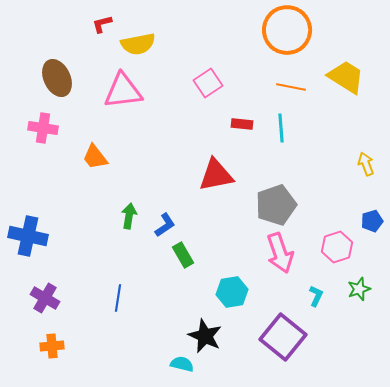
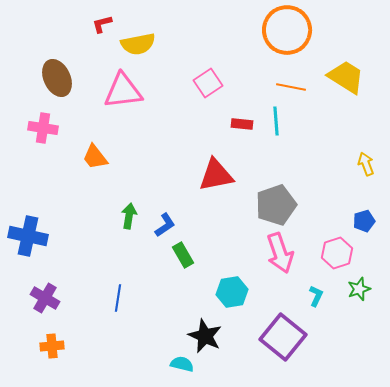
cyan line: moved 5 px left, 7 px up
blue pentagon: moved 8 px left
pink hexagon: moved 6 px down
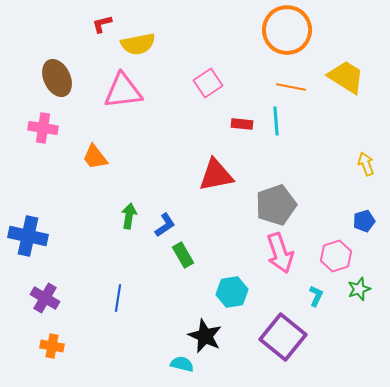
pink hexagon: moved 1 px left, 3 px down
orange cross: rotated 15 degrees clockwise
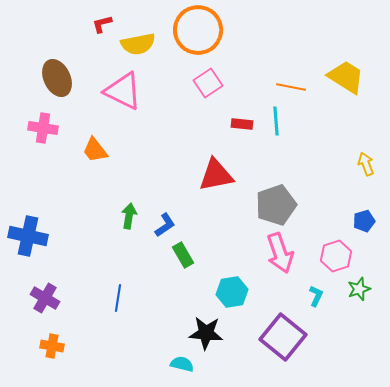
orange circle: moved 89 px left
pink triangle: rotated 33 degrees clockwise
orange trapezoid: moved 7 px up
black star: moved 1 px right, 3 px up; rotated 20 degrees counterclockwise
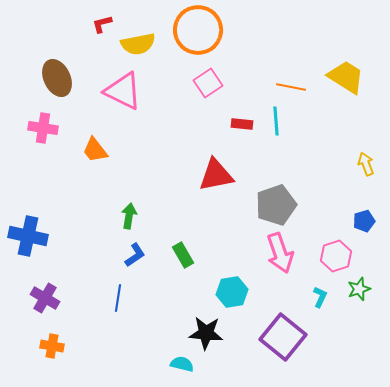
blue L-shape: moved 30 px left, 30 px down
cyan L-shape: moved 4 px right, 1 px down
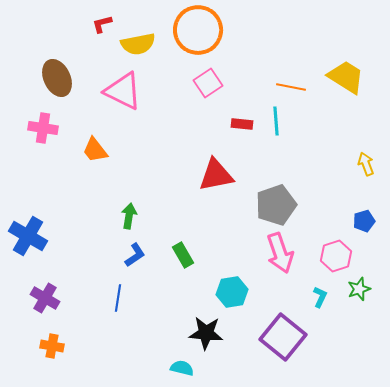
blue cross: rotated 18 degrees clockwise
cyan semicircle: moved 4 px down
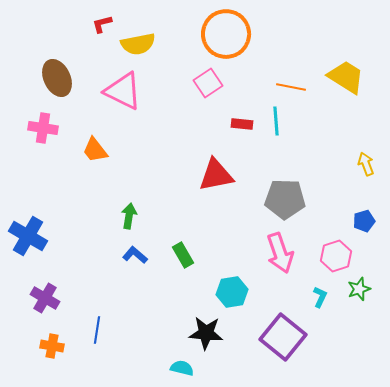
orange circle: moved 28 px right, 4 px down
gray pentagon: moved 9 px right, 6 px up; rotated 21 degrees clockwise
blue L-shape: rotated 105 degrees counterclockwise
blue line: moved 21 px left, 32 px down
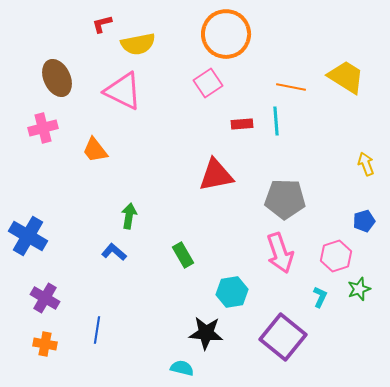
red rectangle: rotated 10 degrees counterclockwise
pink cross: rotated 24 degrees counterclockwise
blue L-shape: moved 21 px left, 3 px up
orange cross: moved 7 px left, 2 px up
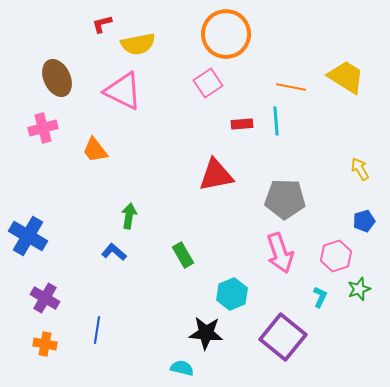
yellow arrow: moved 6 px left, 5 px down; rotated 10 degrees counterclockwise
cyan hexagon: moved 2 px down; rotated 12 degrees counterclockwise
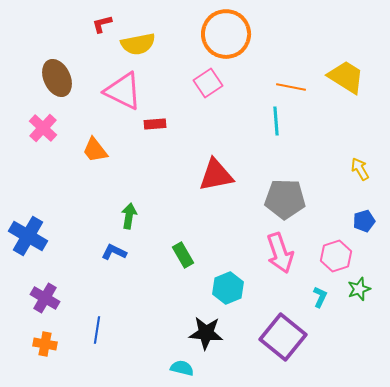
red rectangle: moved 87 px left
pink cross: rotated 32 degrees counterclockwise
blue L-shape: rotated 15 degrees counterclockwise
cyan hexagon: moved 4 px left, 6 px up
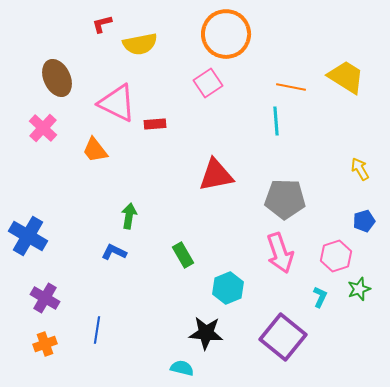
yellow semicircle: moved 2 px right
pink triangle: moved 6 px left, 12 px down
orange cross: rotated 30 degrees counterclockwise
